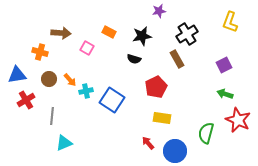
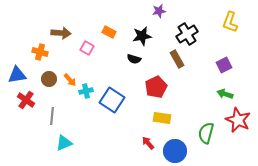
red cross: rotated 24 degrees counterclockwise
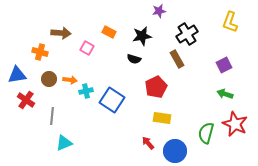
orange arrow: rotated 40 degrees counterclockwise
red star: moved 3 px left, 4 px down
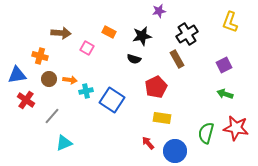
orange cross: moved 4 px down
gray line: rotated 36 degrees clockwise
red star: moved 1 px right, 4 px down; rotated 15 degrees counterclockwise
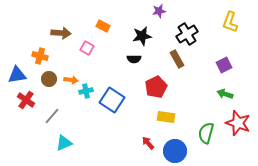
orange rectangle: moved 6 px left, 6 px up
black semicircle: rotated 16 degrees counterclockwise
orange arrow: moved 1 px right
yellow rectangle: moved 4 px right, 1 px up
red star: moved 2 px right, 5 px up; rotated 10 degrees clockwise
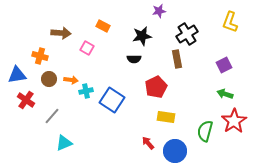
brown rectangle: rotated 18 degrees clockwise
red star: moved 4 px left, 2 px up; rotated 20 degrees clockwise
green semicircle: moved 1 px left, 2 px up
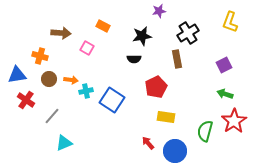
black cross: moved 1 px right, 1 px up
